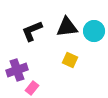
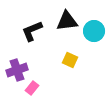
black triangle: moved 6 px up
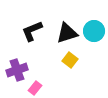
black triangle: moved 12 px down; rotated 10 degrees counterclockwise
yellow square: rotated 14 degrees clockwise
pink rectangle: moved 3 px right
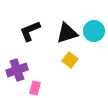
black L-shape: moved 2 px left
pink rectangle: rotated 24 degrees counterclockwise
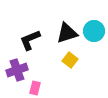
black L-shape: moved 9 px down
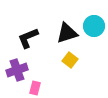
cyan circle: moved 5 px up
black L-shape: moved 2 px left, 2 px up
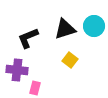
black triangle: moved 2 px left, 4 px up
purple cross: rotated 25 degrees clockwise
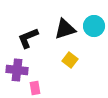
pink rectangle: rotated 24 degrees counterclockwise
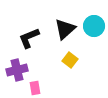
black triangle: rotated 25 degrees counterclockwise
black L-shape: moved 1 px right
purple cross: rotated 20 degrees counterclockwise
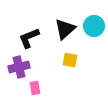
yellow square: rotated 28 degrees counterclockwise
purple cross: moved 2 px right, 3 px up
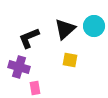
purple cross: rotated 30 degrees clockwise
